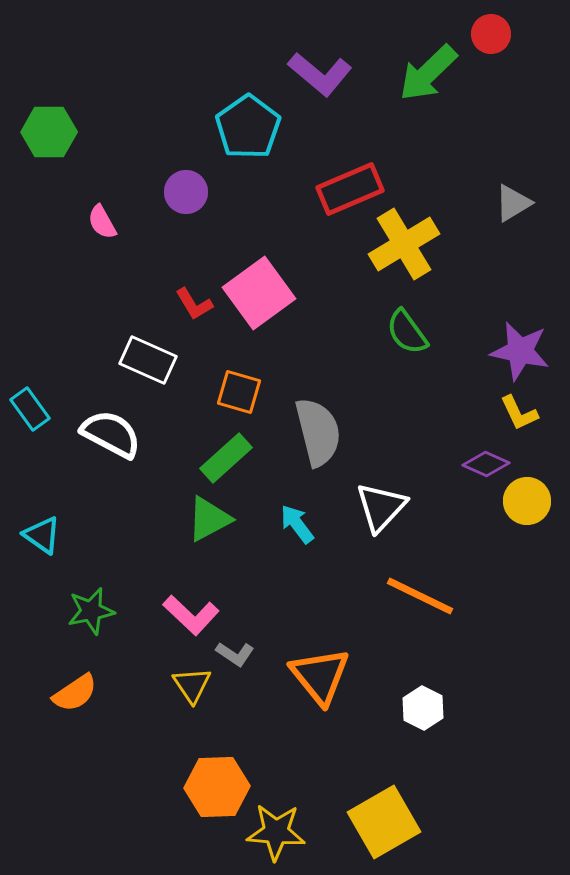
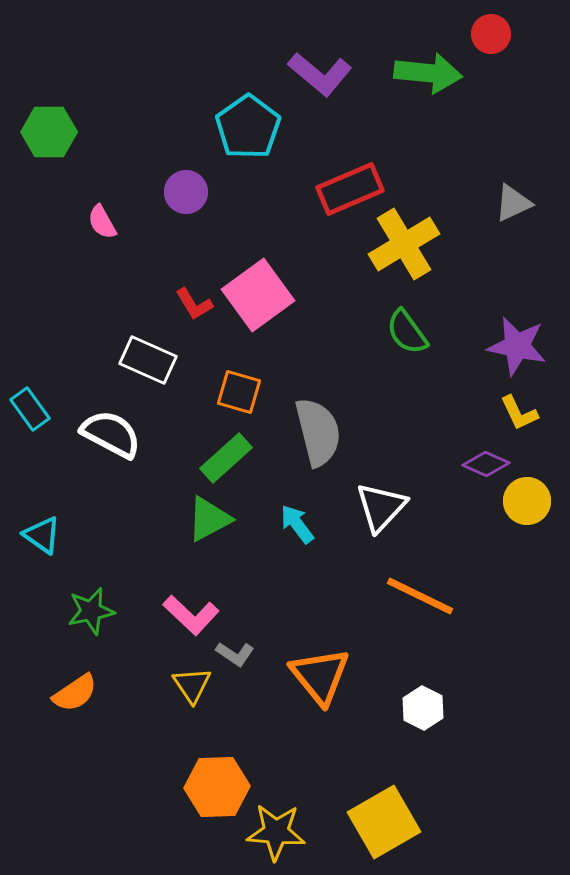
green arrow: rotated 130 degrees counterclockwise
gray triangle: rotated 6 degrees clockwise
pink square: moved 1 px left, 2 px down
purple star: moved 3 px left, 5 px up
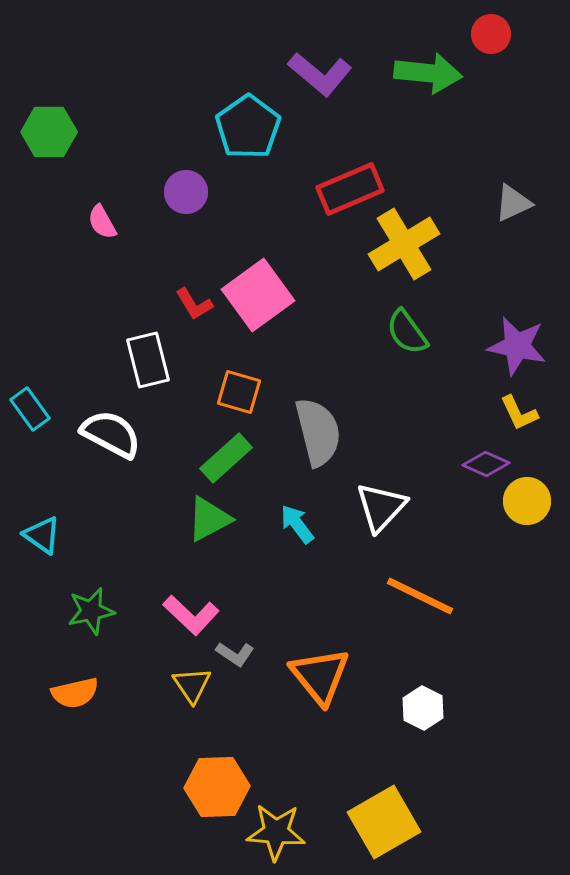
white rectangle: rotated 52 degrees clockwise
orange semicircle: rotated 21 degrees clockwise
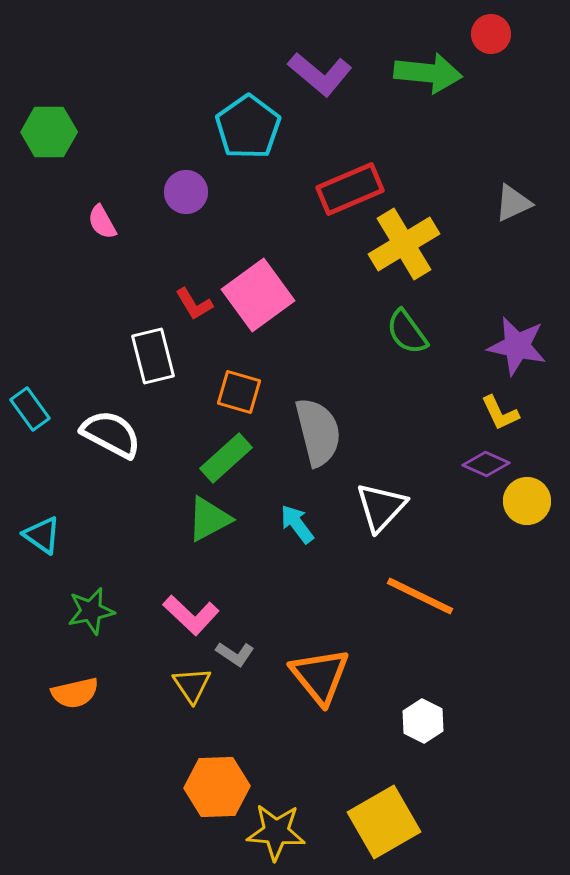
white rectangle: moved 5 px right, 4 px up
yellow L-shape: moved 19 px left
white hexagon: moved 13 px down
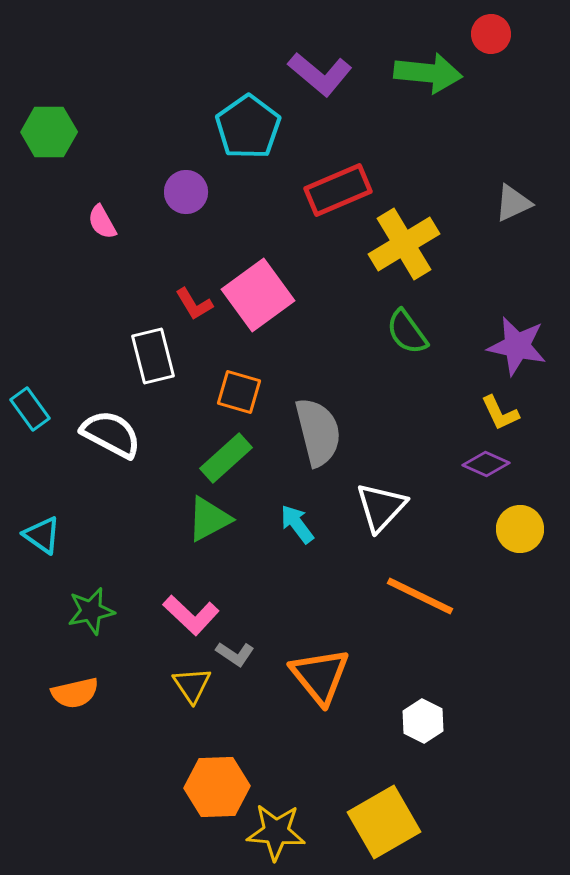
red rectangle: moved 12 px left, 1 px down
yellow circle: moved 7 px left, 28 px down
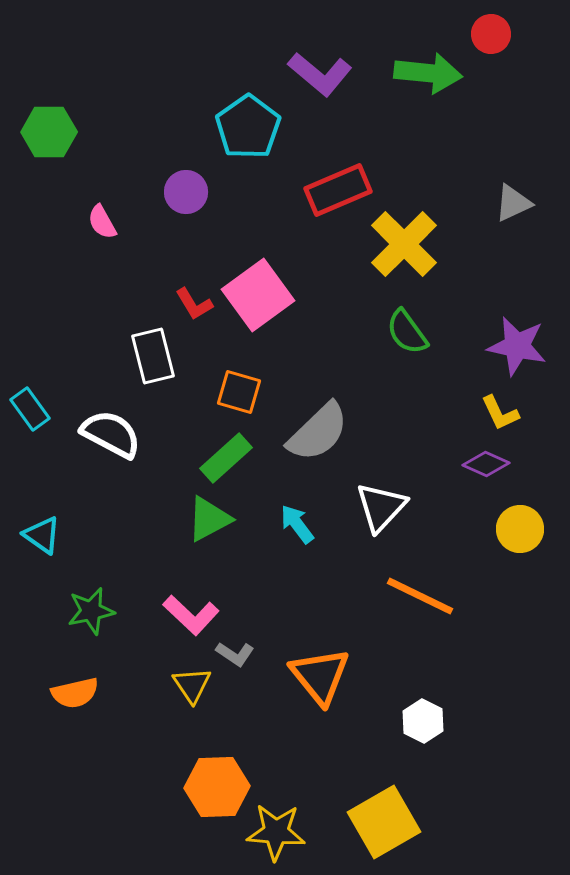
yellow cross: rotated 14 degrees counterclockwise
gray semicircle: rotated 60 degrees clockwise
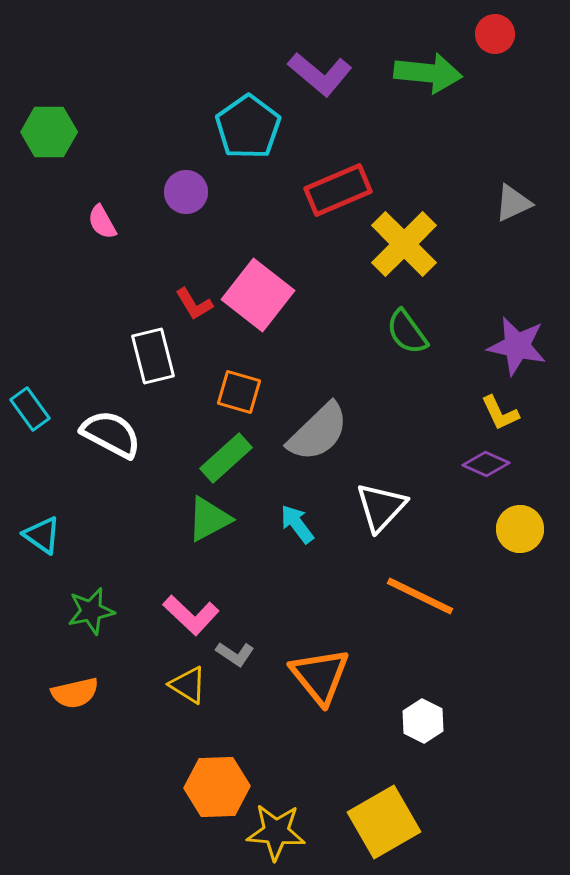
red circle: moved 4 px right
pink square: rotated 16 degrees counterclockwise
yellow triangle: moved 4 px left; rotated 24 degrees counterclockwise
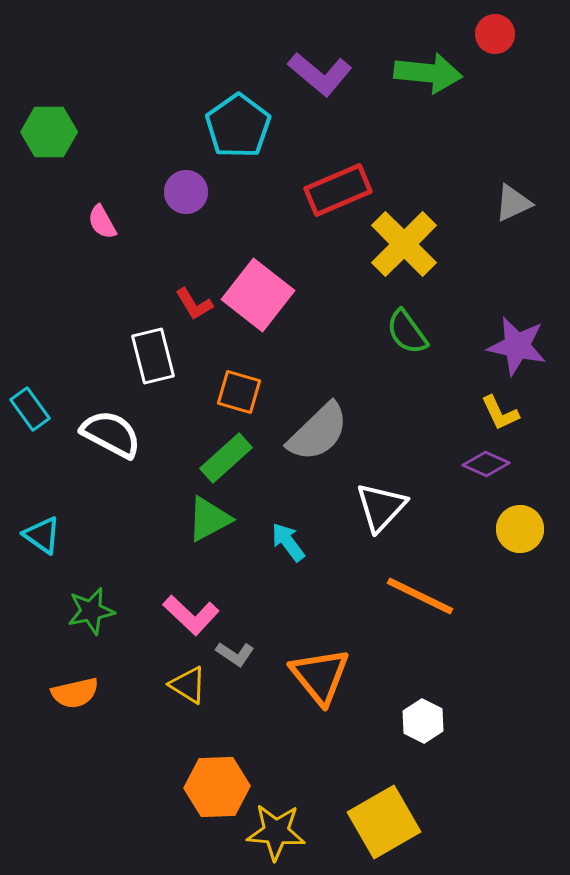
cyan pentagon: moved 10 px left, 1 px up
cyan arrow: moved 9 px left, 18 px down
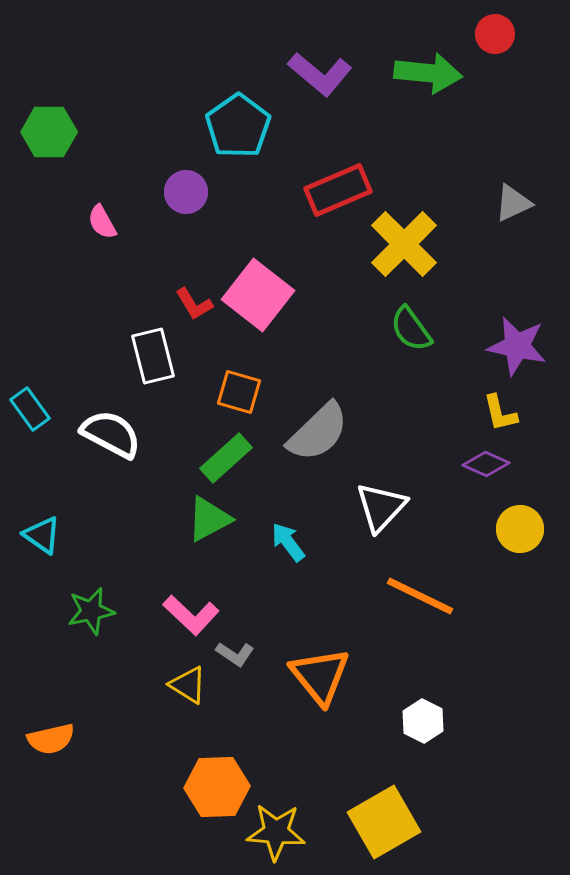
green semicircle: moved 4 px right, 3 px up
yellow L-shape: rotated 12 degrees clockwise
orange semicircle: moved 24 px left, 46 px down
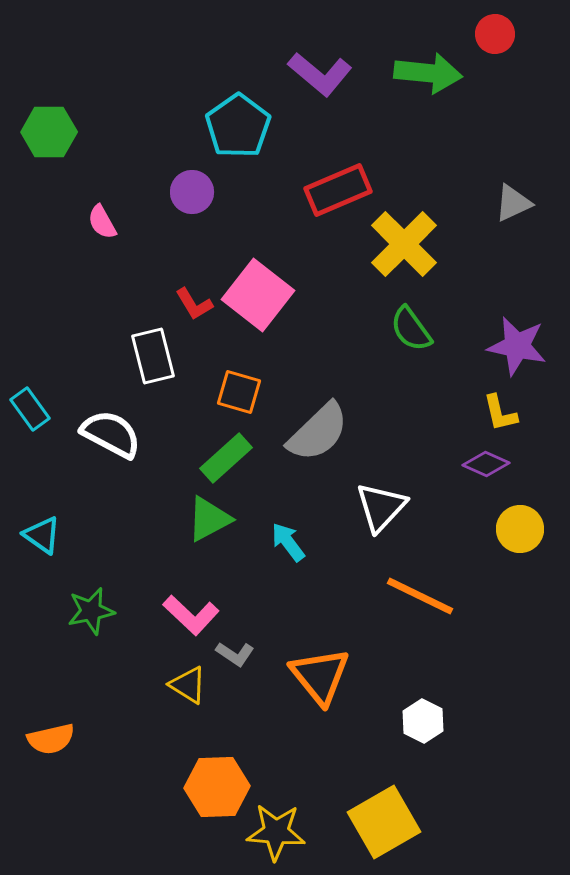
purple circle: moved 6 px right
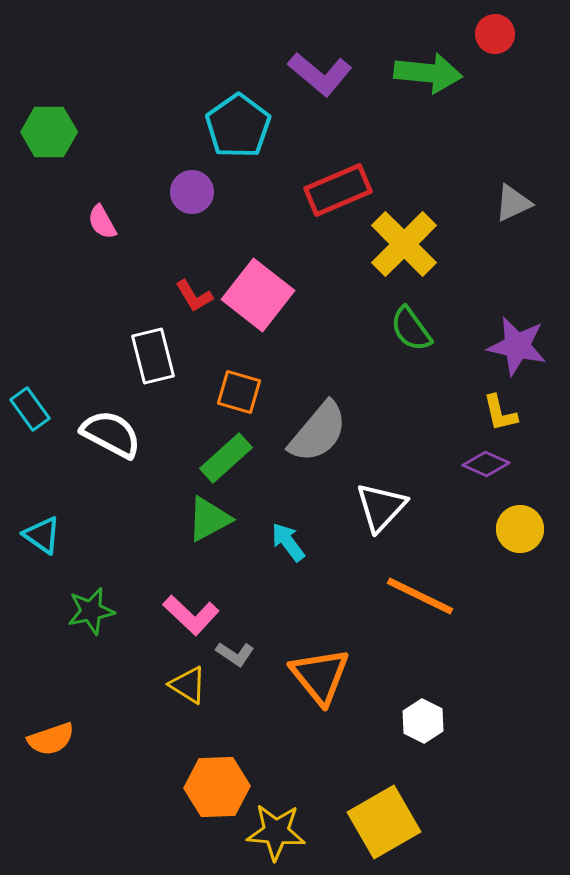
red L-shape: moved 8 px up
gray semicircle: rotated 6 degrees counterclockwise
orange semicircle: rotated 6 degrees counterclockwise
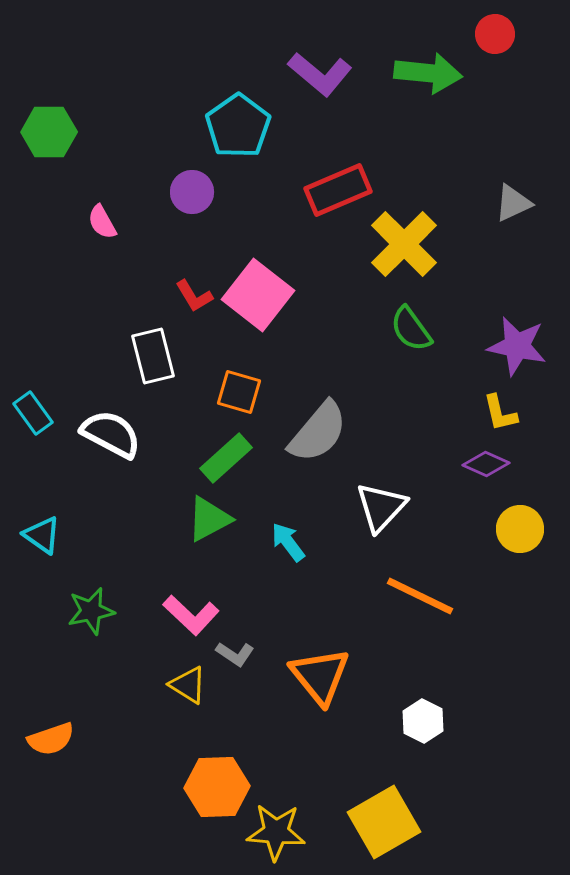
cyan rectangle: moved 3 px right, 4 px down
